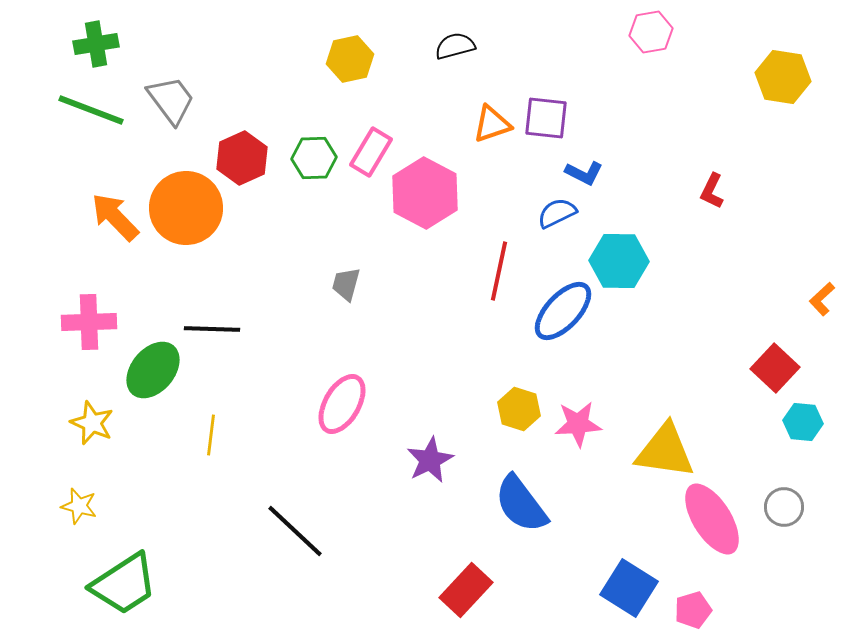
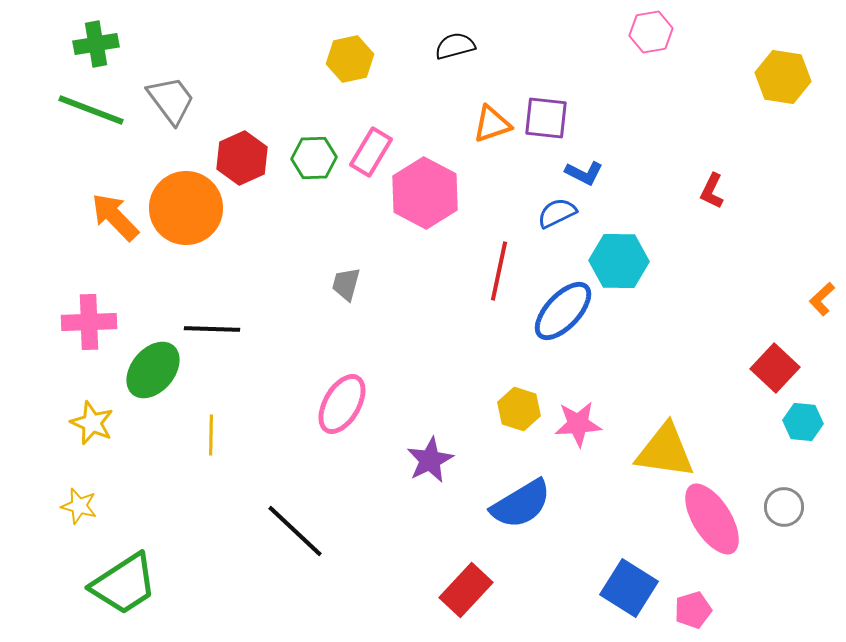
yellow line at (211, 435): rotated 6 degrees counterclockwise
blue semicircle at (521, 504): rotated 84 degrees counterclockwise
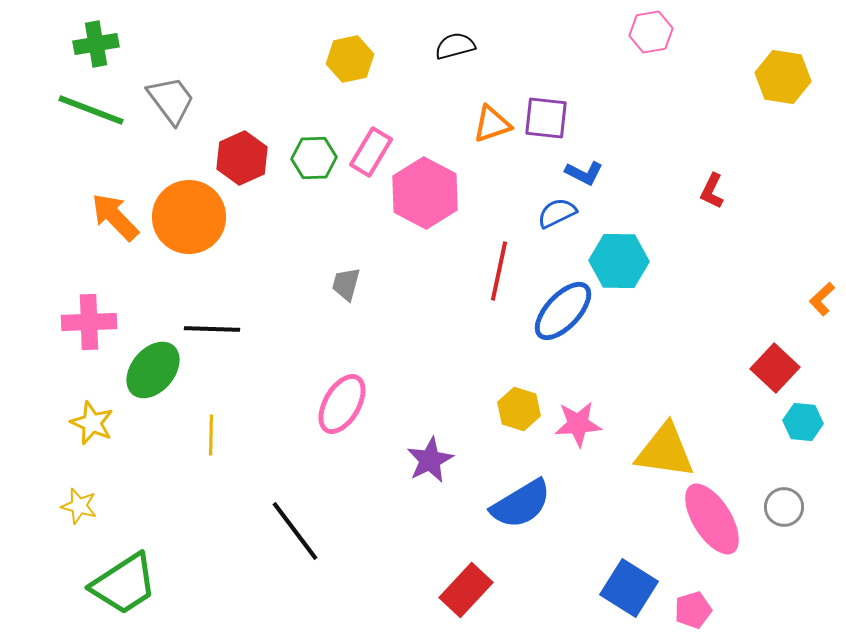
orange circle at (186, 208): moved 3 px right, 9 px down
black line at (295, 531): rotated 10 degrees clockwise
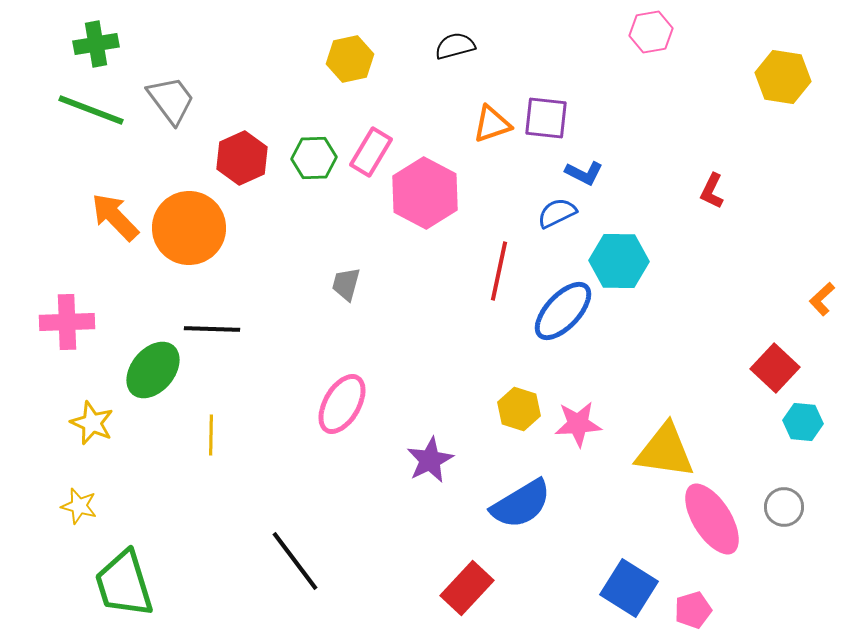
orange circle at (189, 217): moved 11 px down
pink cross at (89, 322): moved 22 px left
black line at (295, 531): moved 30 px down
green trapezoid at (124, 584): rotated 106 degrees clockwise
red rectangle at (466, 590): moved 1 px right, 2 px up
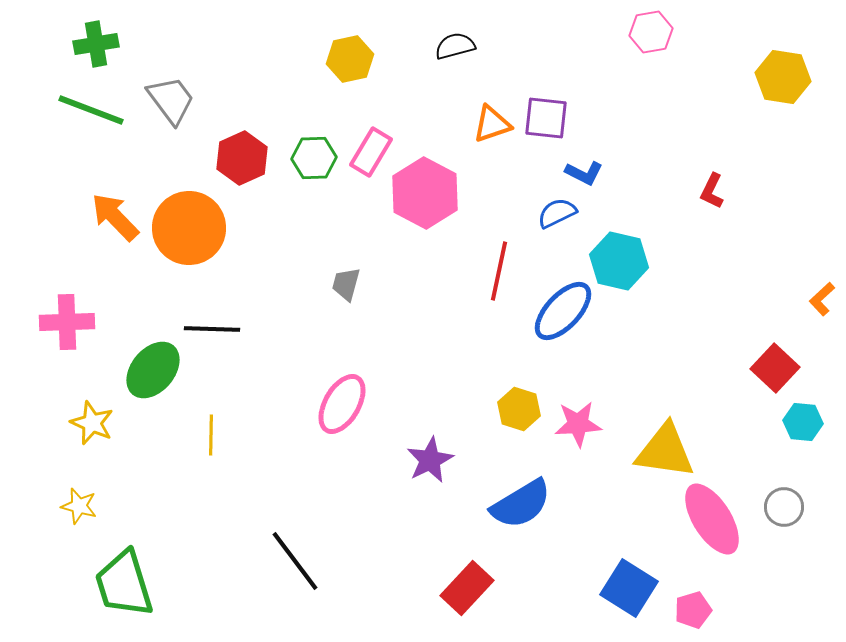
cyan hexagon at (619, 261): rotated 12 degrees clockwise
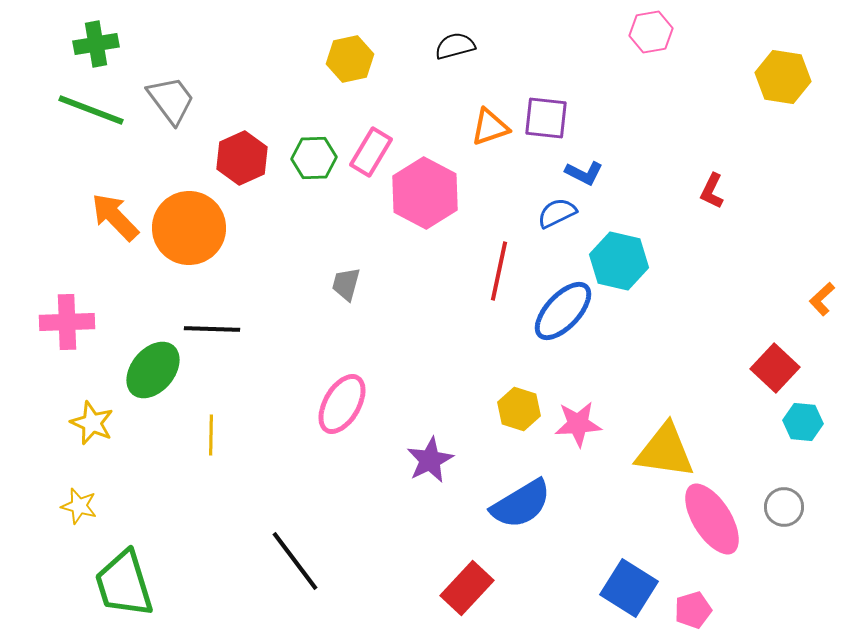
orange triangle at (492, 124): moved 2 px left, 3 px down
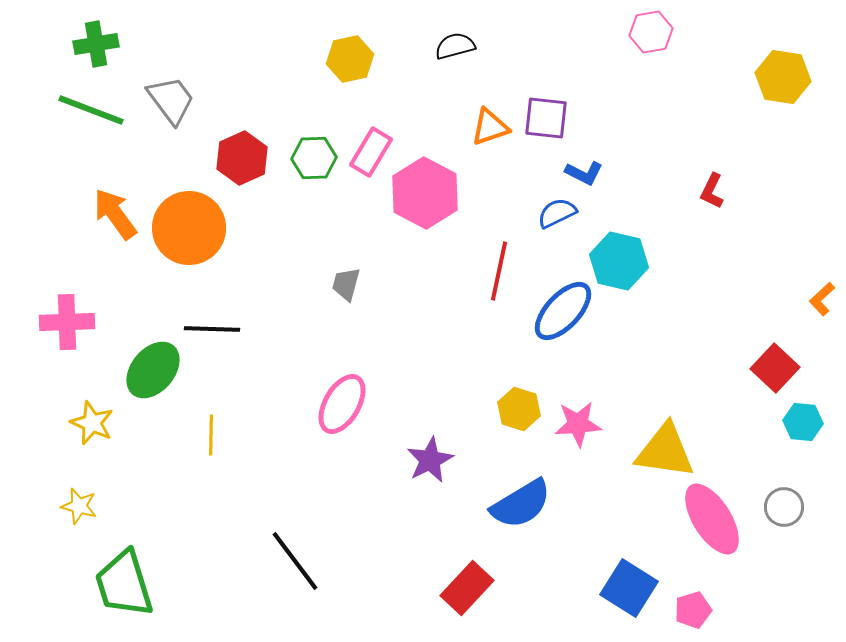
orange arrow at (115, 217): moved 3 px up; rotated 8 degrees clockwise
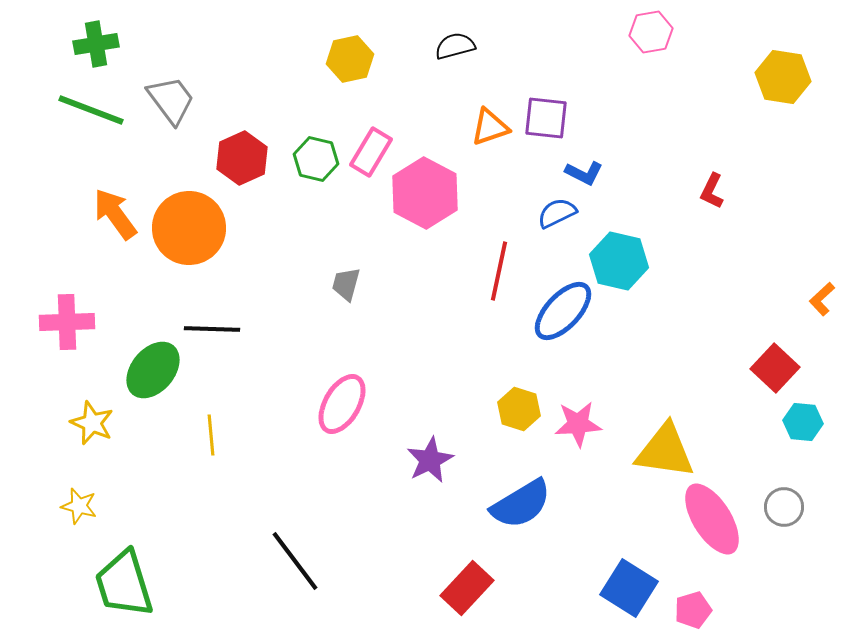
green hexagon at (314, 158): moved 2 px right, 1 px down; rotated 15 degrees clockwise
yellow line at (211, 435): rotated 6 degrees counterclockwise
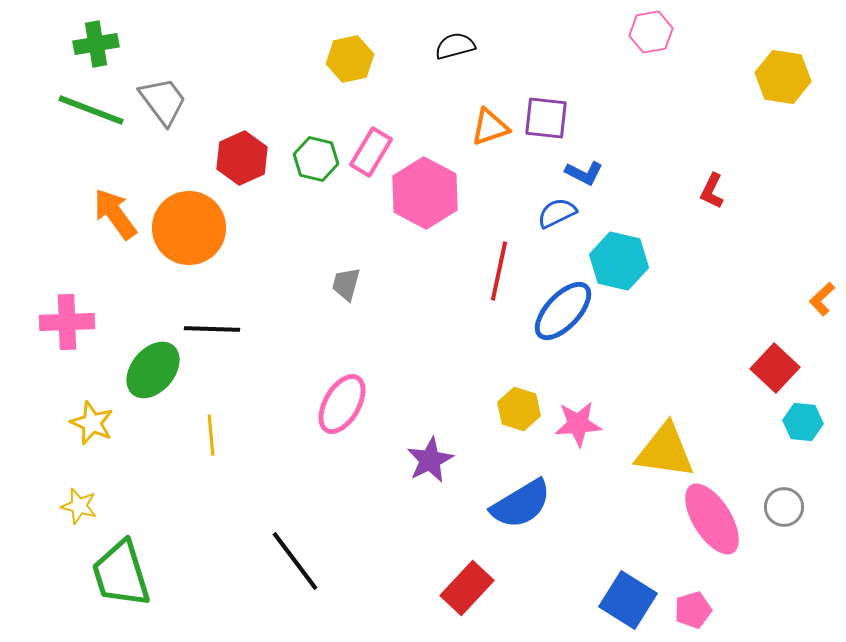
gray trapezoid at (171, 100): moved 8 px left, 1 px down
green trapezoid at (124, 584): moved 3 px left, 10 px up
blue square at (629, 588): moved 1 px left, 12 px down
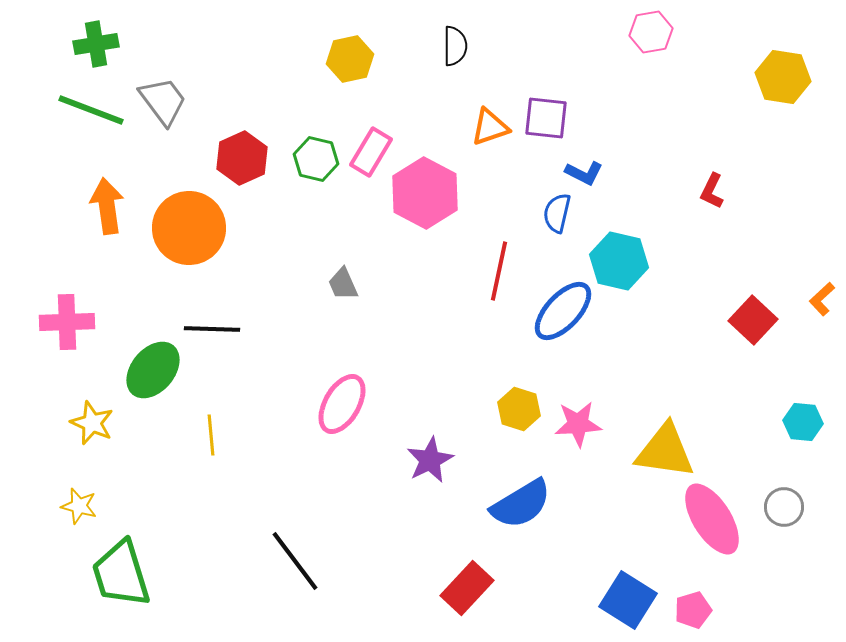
black semicircle at (455, 46): rotated 105 degrees clockwise
blue semicircle at (557, 213): rotated 51 degrees counterclockwise
orange arrow at (115, 214): moved 8 px left, 8 px up; rotated 28 degrees clockwise
gray trapezoid at (346, 284): moved 3 px left; rotated 39 degrees counterclockwise
red square at (775, 368): moved 22 px left, 48 px up
